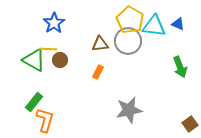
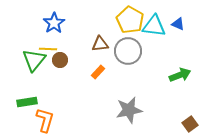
gray circle: moved 10 px down
green triangle: rotated 40 degrees clockwise
green arrow: moved 8 px down; rotated 90 degrees counterclockwise
orange rectangle: rotated 16 degrees clockwise
green rectangle: moved 7 px left; rotated 42 degrees clockwise
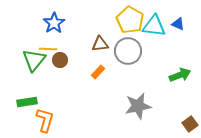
gray star: moved 9 px right, 4 px up
